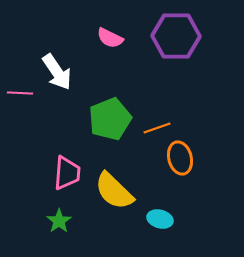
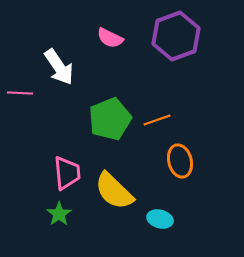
purple hexagon: rotated 21 degrees counterclockwise
white arrow: moved 2 px right, 5 px up
orange line: moved 8 px up
orange ellipse: moved 3 px down
pink trapezoid: rotated 9 degrees counterclockwise
green star: moved 7 px up
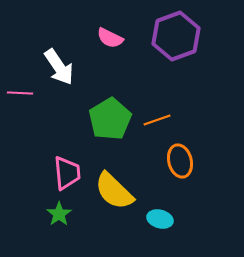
green pentagon: rotated 9 degrees counterclockwise
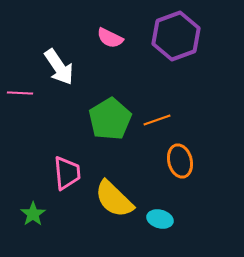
yellow semicircle: moved 8 px down
green star: moved 26 px left
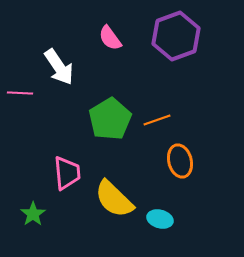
pink semicircle: rotated 28 degrees clockwise
